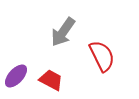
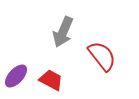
gray arrow: rotated 12 degrees counterclockwise
red semicircle: rotated 12 degrees counterclockwise
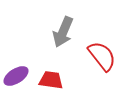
purple ellipse: rotated 15 degrees clockwise
red trapezoid: rotated 20 degrees counterclockwise
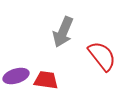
purple ellipse: rotated 15 degrees clockwise
red trapezoid: moved 5 px left
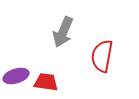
red semicircle: rotated 132 degrees counterclockwise
red trapezoid: moved 2 px down
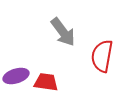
gray arrow: rotated 60 degrees counterclockwise
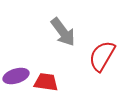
red semicircle: rotated 20 degrees clockwise
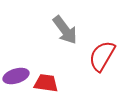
gray arrow: moved 2 px right, 2 px up
red trapezoid: moved 1 px down
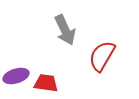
gray arrow: rotated 12 degrees clockwise
